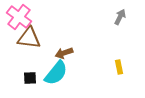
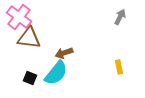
black square: rotated 24 degrees clockwise
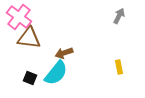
gray arrow: moved 1 px left, 1 px up
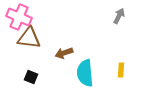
pink cross: rotated 15 degrees counterclockwise
yellow rectangle: moved 2 px right, 3 px down; rotated 16 degrees clockwise
cyan semicircle: moved 29 px right; rotated 136 degrees clockwise
black square: moved 1 px right, 1 px up
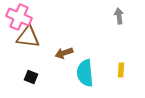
gray arrow: rotated 35 degrees counterclockwise
brown triangle: moved 1 px left, 1 px up
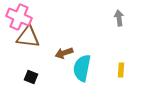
gray arrow: moved 2 px down
cyan semicircle: moved 3 px left, 5 px up; rotated 16 degrees clockwise
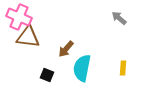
gray arrow: rotated 42 degrees counterclockwise
brown arrow: moved 2 px right, 4 px up; rotated 30 degrees counterclockwise
yellow rectangle: moved 2 px right, 2 px up
black square: moved 16 px right, 2 px up
